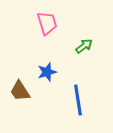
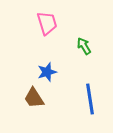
green arrow: rotated 84 degrees counterclockwise
brown trapezoid: moved 14 px right, 7 px down
blue line: moved 12 px right, 1 px up
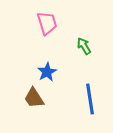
blue star: rotated 12 degrees counterclockwise
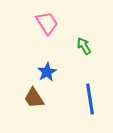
pink trapezoid: rotated 15 degrees counterclockwise
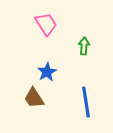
pink trapezoid: moved 1 px left, 1 px down
green arrow: rotated 36 degrees clockwise
blue line: moved 4 px left, 3 px down
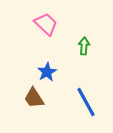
pink trapezoid: rotated 15 degrees counterclockwise
blue line: rotated 20 degrees counterclockwise
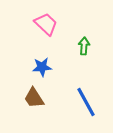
blue star: moved 5 px left, 5 px up; rotated 24 degrees clockwise
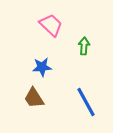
pink trapezoid: moved 5 px right, 1 px down
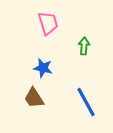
pink trapezoid: moved 3 px left, 2 px up; rotated 30 degrees clockwise
blue star: moved 1 px right, 1 px down; rotated 18 degrees clockwise
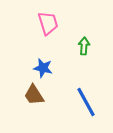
brown trapezoid: moved 3 px up
